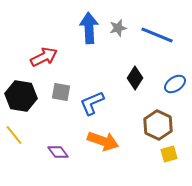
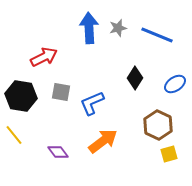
orange arrow: rotated 56 degrees counterclockwise
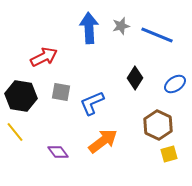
gray star: moved 3 px right, 2 px up
yellow line: moved 1 px right, 3 px up
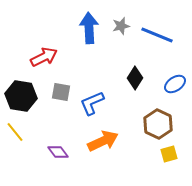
brown hexagon: moved 1 px up
orange arrow: rotated 12 degrees clockwise
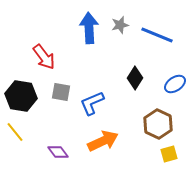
gray star: moved 1 px left, 1 px up
red arrow: rotated 80 degrees clockwise
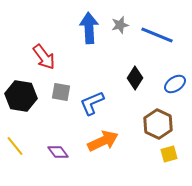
yellow line: moved 14 px down
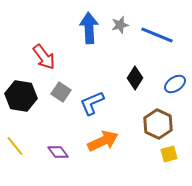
gray square: rotated 24 degrees clockwise
